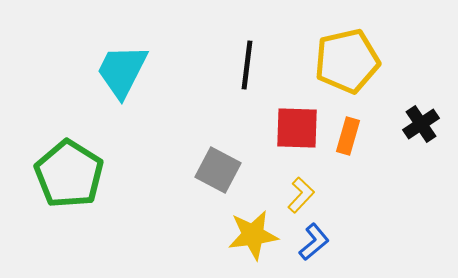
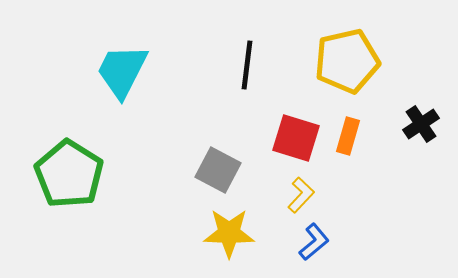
red square: moved 1 px left, 10 px down; rotated 15 degrees clockwise
yellow star: moved 24 px left, 2 px up; rotated 9 degrees clockwise
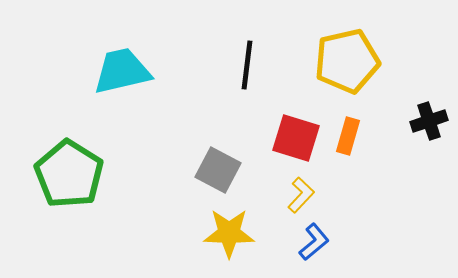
cyan trapezoid: rotated 50 degrees clockwise
black cross: moved 8 px right, 3 px up; rotated 15 degrees clockwise
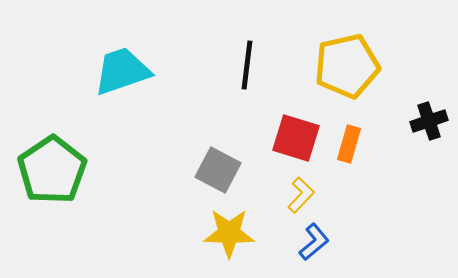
yellow pentagon: moved 5 px down
cyan trapezoid: rotated 6 degrees counterclockwise
orange rectangle: moved 1 px right, 8 px down
green pentagon: moved 17 px left, 4 px up; rotated 6 degrees clockwise
